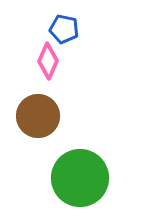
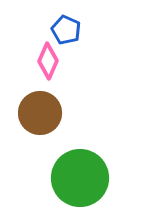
blue pentagon: moved 2 px right, 1 px down; rotated 12 degrees clockwise
brown circle: moved 2 px right, 3 px up
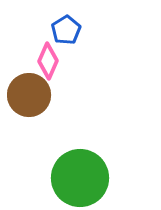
blue pentagon: rotated 16 degrees clockwise
brown circle: moved 11 px left, 18 px up
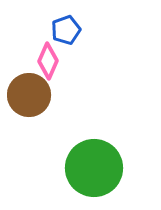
blue pentagon: rotated 12 degrees clockwise
green circle: moved 14 px right, 10 px up
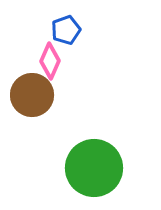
pink diamond: moved 2 px right
brown circle: moved 3 px right
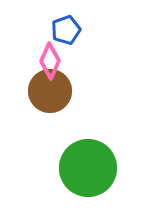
brown circle: moved 18 px right, 4 px up
green circle: moved 6 px left
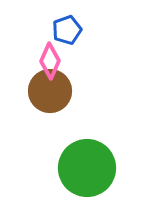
blue pentagon: moved 1 px right
green circle: moved 1 px left
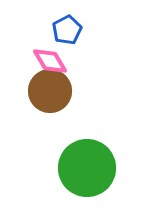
blue pentagon: rotated 8 degrees counterclockwise
pink diamond: rotated 54 degrees counterclockwise
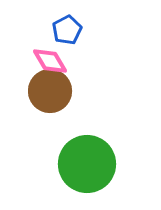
green circle: moved 4 px up
